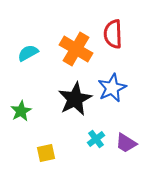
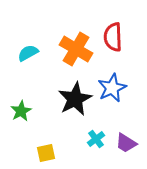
red semicircle: moved 3 px down
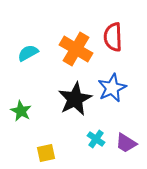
green star: rotated 15 degrees counterclockwise
cyan cross: rotated 18 degrees counterclockwise
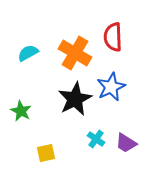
orange cross: moved 1 px left, 4 px down
blue star: moved 1 px left, 1 px up
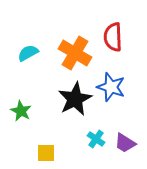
blue star: rotated 28 degrees counterclockwise
purple trapezoid: moved 1 px left
yellow square: rotated 12 degrees clockwise
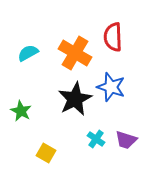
purple trapezoid: moved 1 px right, 3 px up; rotated 15 degrees counterclockwise
yellow square: rotated 30 degrees clockwise
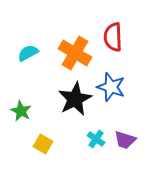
purple trapezoid: moved 1 px left
yellow square: moved 3 px left, 9 px up
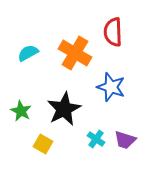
red semicircle: moved 5 px up
black star: moved 11 px left, 10 px down
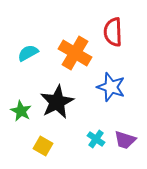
black star: moved 7 px left, 7 px up
yellow square: moved 2 px down
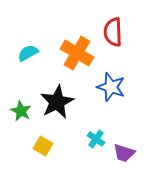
orange cross: moved 2 px right
purple trapezoid: moved 1 px left, 13 px down
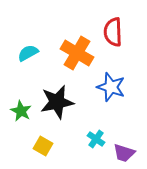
black star: rotated 16 degrees clockwise
